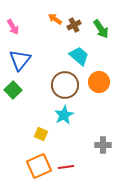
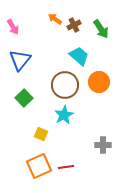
green square: moved 11 px right, 8 px down
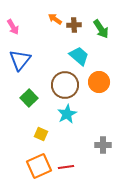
brown cross: rotated 24 degrees clockwise
green square: moved 5 px right
cyan star: moved 3 px right, 1 px up
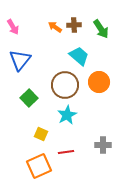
orange arrow: moved 8 px down
cyan star: moved 1 px down
red line: moved 15 px up
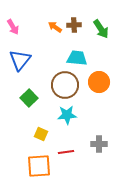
cyan trapezoid: moved 2 px left, 2 px down; rotated 35 degrees counterclockwise
cyan star: rotated 24 degrees clockwise
gray cross: moved 4 px left, 1 px up
orange square: rotated 20 degrees clockwise
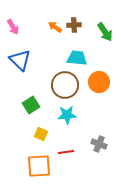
green arrow: moved 4 px right, 3 px down
blue triangle: rotated 25 degrees counterclockwise
green square: moved 2 px right, 7 px down; rotated 12 degrees clockwise
gray cross: rotated 21 degrees clockwise
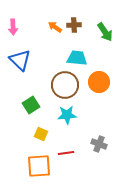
pink arrow: rotated 28 degrees clockwise
red line: moved 1 px down
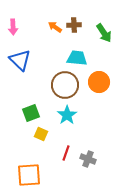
green arrow: moved 1 px left, 1 px down
green square: moved 8 px down; rotated 12 degrees clockwise
cyan star: rotated 30 degrees counterclockwise
gray cross: moved 11 px left, 15 px down
red line: rotated 63 degrees counterclockwise
orange square: moved 10 px left, 9 px down
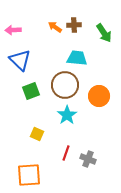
pink arrow: moved 3 px down; rotated 91 degrees clockwise
orange circle: moved 14 px down
green square: moved 22 px up
yellow square: moved 4 px left
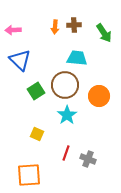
orange arrow: rotated 120 degrees counterclockwise
green square: moved 5 px right; rotated 12 degrees counterclockwise
